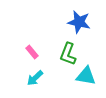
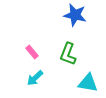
blue star: moved 4 px left, 7 px up
cyan triangle: moved 2 px right, 7 px down
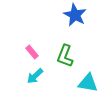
blue star: rotated 15 degrees clockwise
green L-shape: moved 3 px left, 2 px down
cyan arrow: moved 2 px up
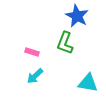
blue star: moved 2 px right, 1 px down
pink rectangle: rotated 32 degrees counterclockwise
green L-shape: moved 13 px up
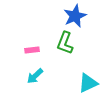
blue star: moved 2 px left; rotated 20 degrees clockwise
pink rectangle: moved 2 px up; rotated 24 degrees counterclockwise
cyan triangle: rotated 35 degrees counterclockwise
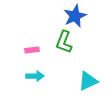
green L-shape: moved 1 px left, 1 px up
cyan arrow: rotated 138 degrees counterclockwise
cyan triangle: moved 2 px up
